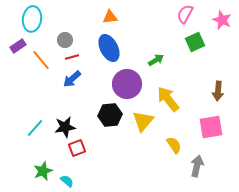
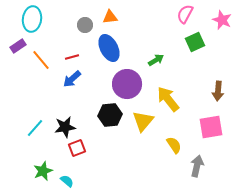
gray circle: moved 20 px right, 15 px up
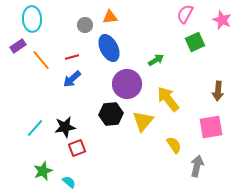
cyan ellipse: rotated 10 degrees counterclockwise
black hexagon: moved 1 px right, 1 px up
cyan semicircle: moved 2 px right, 1 px down
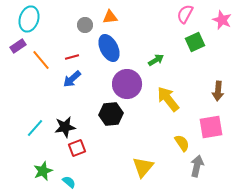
cyan ellipse: moved 3 px left; rotated 20 degrees clockwise
yellow triangle: moved 46 px down
yellow semicircle: moved 8 px right, 2 px up
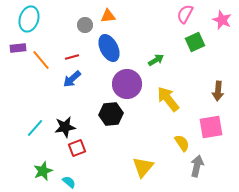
orange triangle: moved 2 px left, 1 px up
purple rectangle: moved 2 px down; rotated 28 degrees clockwise
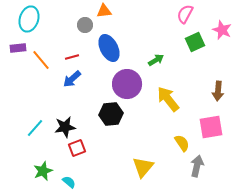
orange triangle: moved 4 px left, 5 px up
pink star: moved 10 px down
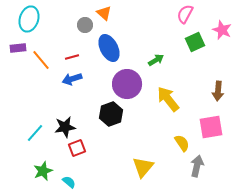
orange triangle: moved 2 px down; rotated 49 degrees clockwise
blue arrow: rotated 24 degrees clockwise
black hexagon: rotated 15 degrees counterclockwise
cyan line: moved 5 px down
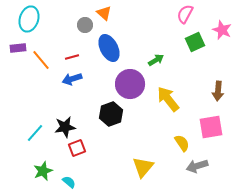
purple circle: moved 3 px right
gray arrow: rotated 120 degrees counterclockwise
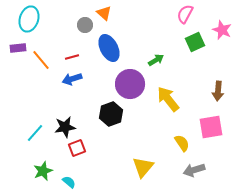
gray arrow: moved 3 px left, 4 px down
